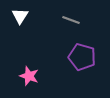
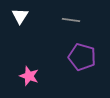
gray line: rotated 12 degrees counterclockwise
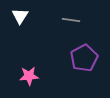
purple pentagon: moved 2 px right, 1 px down; rotated 28 degrees clockwise
pink star: rotated 24 degrees counterclockwise
